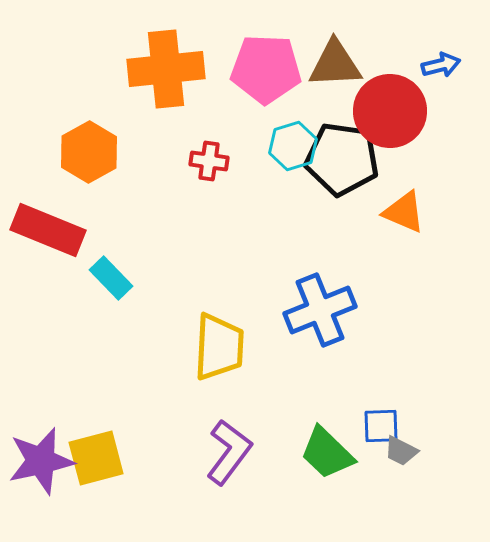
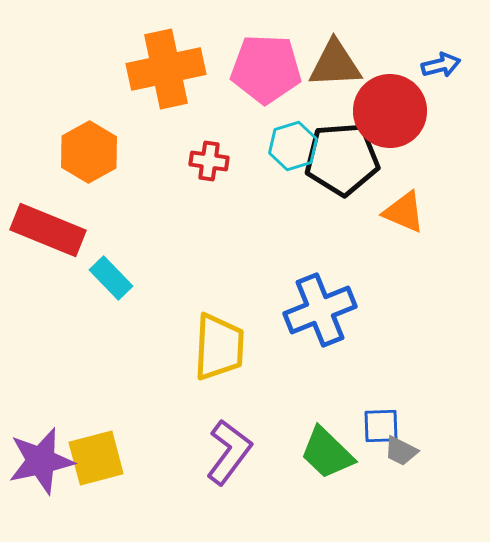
orange cross: rotated 6 degrees counterclockwise
black pentagon: rotated 12 degrees counterclockwise
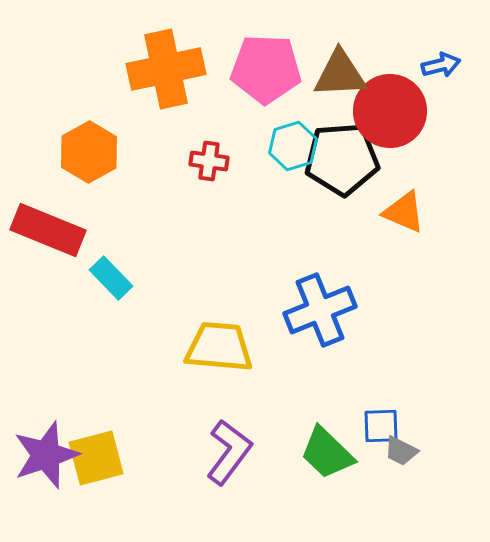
brown triangle: moved 5 px right, 10 px down
yellow trapezoid: rotated 88 degrees counterclockwise
purple star: moved 5 px right, 6 px up; rotated 6 degrees counterclockwise
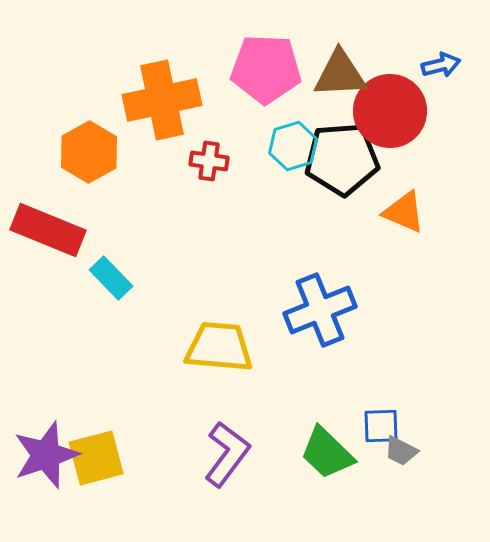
orange cross: moved 4 px left, 31 px down
purple L-shape: moved 2 px left, 2 px down
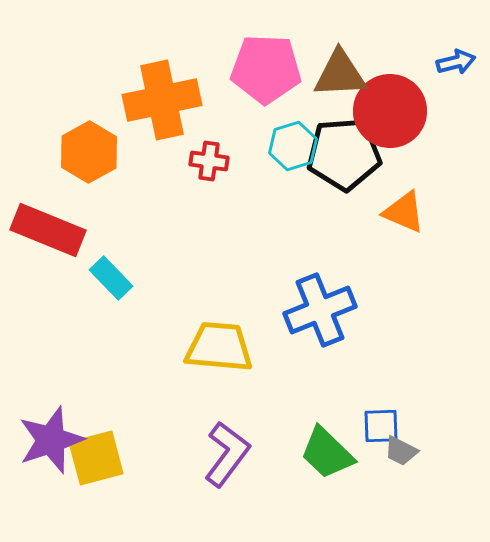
blue arrow: moved 15 px right, 3 px up
black pentagon: moved 2 px right, 5 px up
purple star: moved 5 px right, 15 px up
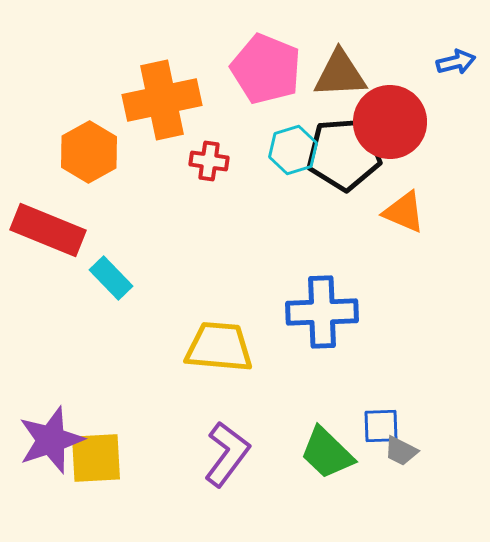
pink pentagon: rotated 20 degrees clockwise
red circle: moved 11 px down
cyan hexagon: moved 4 px down
blue cross: moved 2 px right, 2 px down; rotated 20 degrees clockwise
yellow square: rotated 12 degrees clockwise
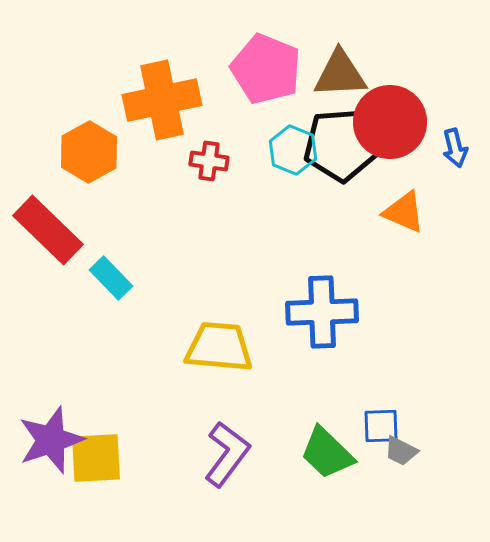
blue arrow: moved 1 px left, 86 px down; rotated 90 degrees clockwise
cyan hexagon: rotated 21 degrees counterclockwise
black pentagon: moved 3 px left, 9 px up
red rectangle: rotated 22 degrees clockwise
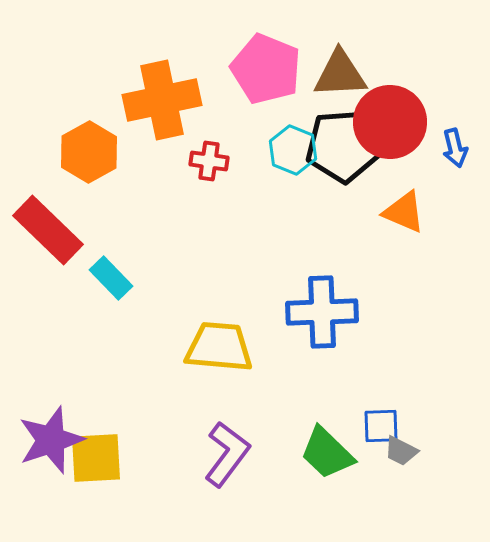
black pentagon: moved 2 px right, 1 px down
